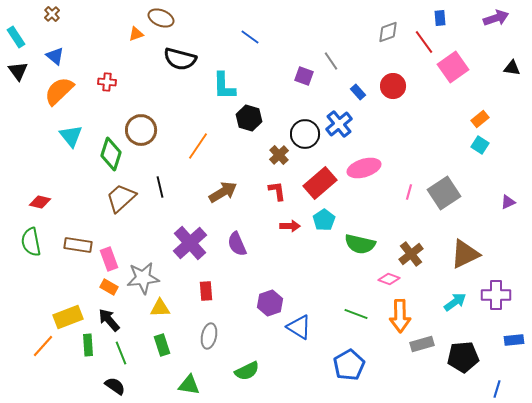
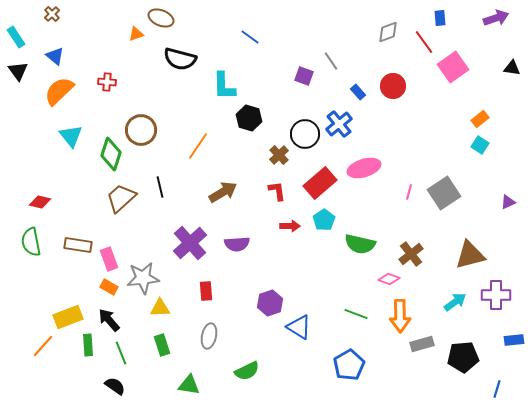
purple semicircle at (237, 244): rotated 70 degrees counterclockwise
brown triangle at (465, 254): moved 5 px right, 1 px down; rotated 12 degrees clockwise
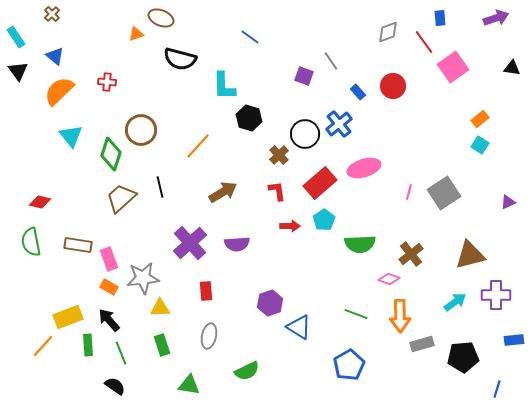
orange line at (198, 146): rotated 8 degrees clockwise
green semicircle at (360, 244): rotated 16 degrees counterclockwise
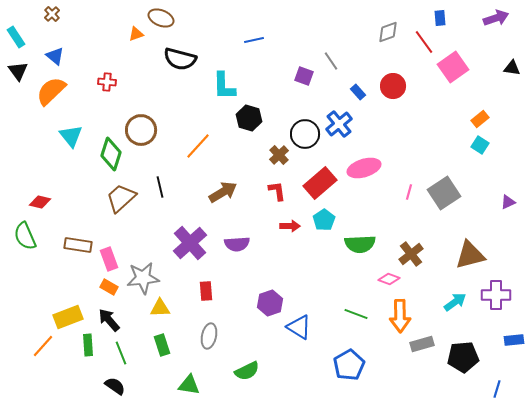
blue line at (250, 37): moved 4 px right, 3 px down; rotated 48 degrees counterclockwise
orange semicircle at (59, 91): moved 8 px left
green semicircle at (31, 242): moved 6 px left, 6 px up; rotated 12 degrees counterclockwise
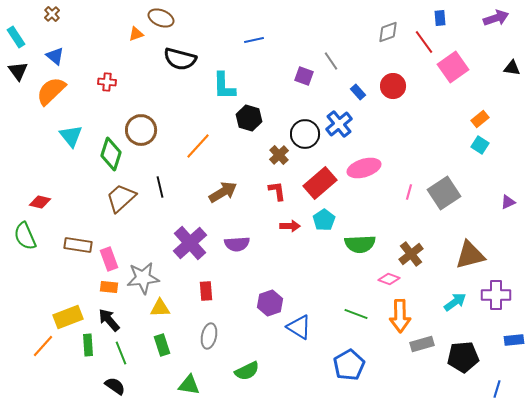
orange rectangle at (109, 287): rotated 24 degrees counterclockwise
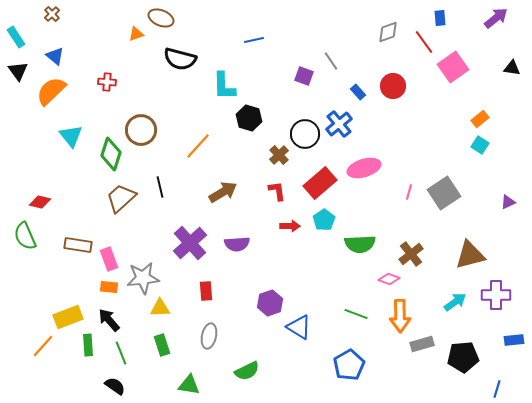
purple arrow at (496, 18): rotated 20 degrees counterclockwise
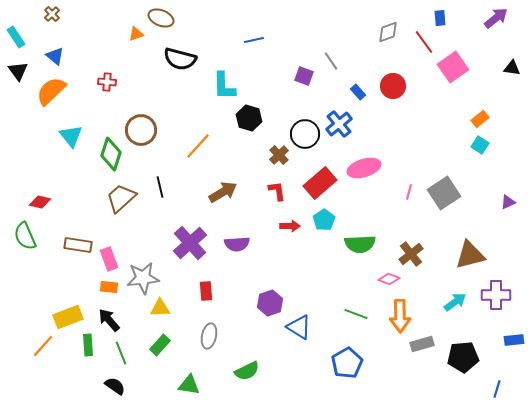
green rectangle at (162, 345): moved 2 px left; rotated 60 degrees clockwise
blue pentagon at (349, 365): moved 2 px left, 2 px up
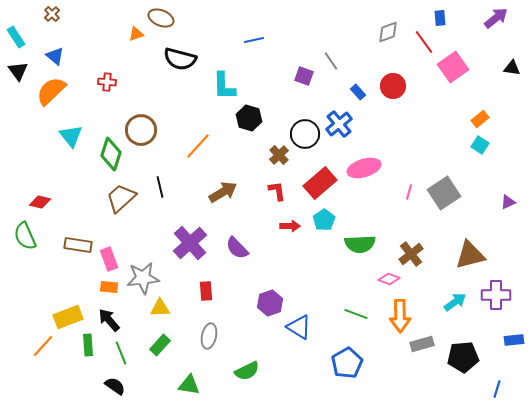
purple semicircle at (237, 244): moved 4 px down; rotated 50 degrees clockwise
